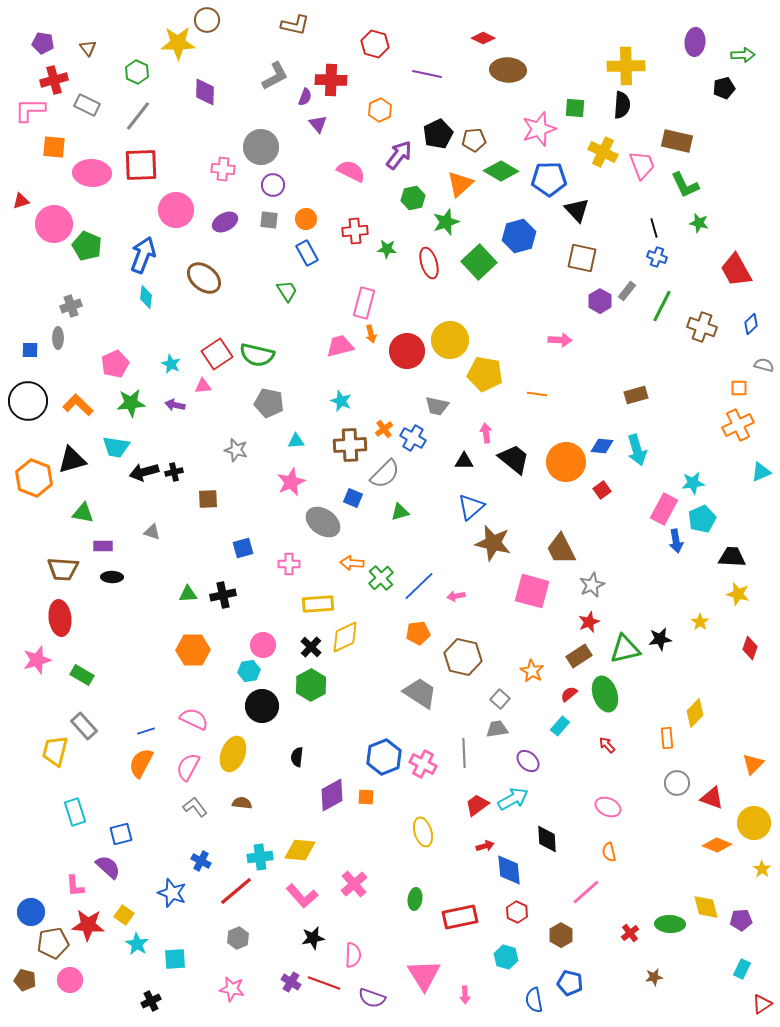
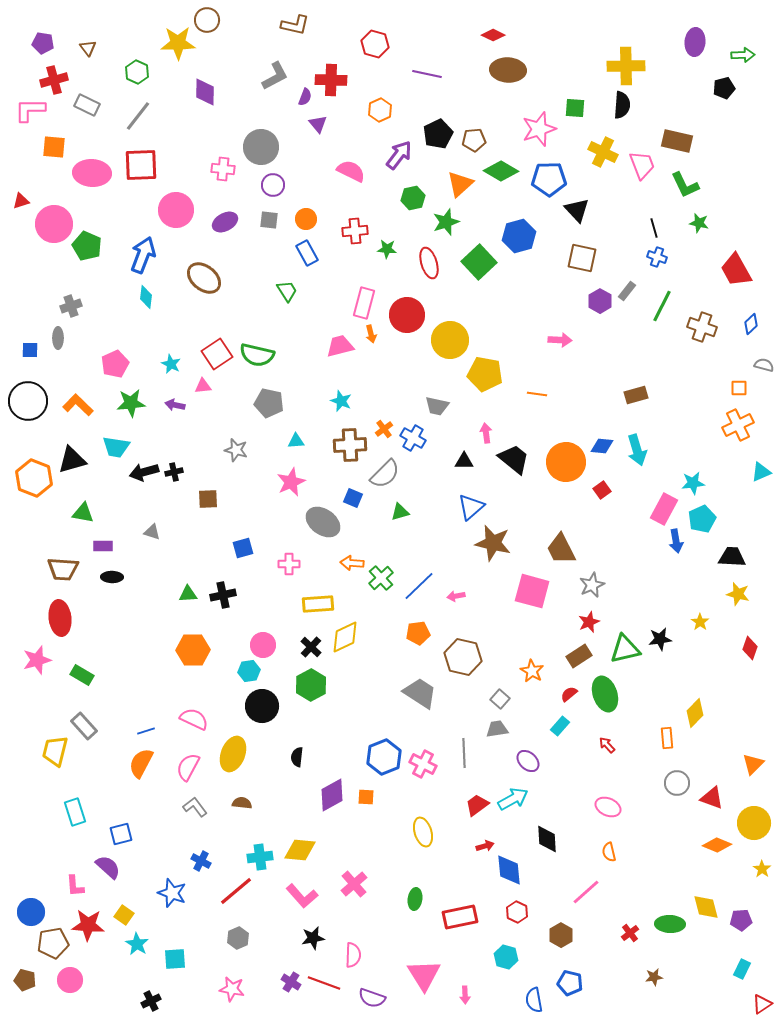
red diamond at (483, 38): moved 10 px right, 3 px up
red circle at (407, 351): moved 36 px up
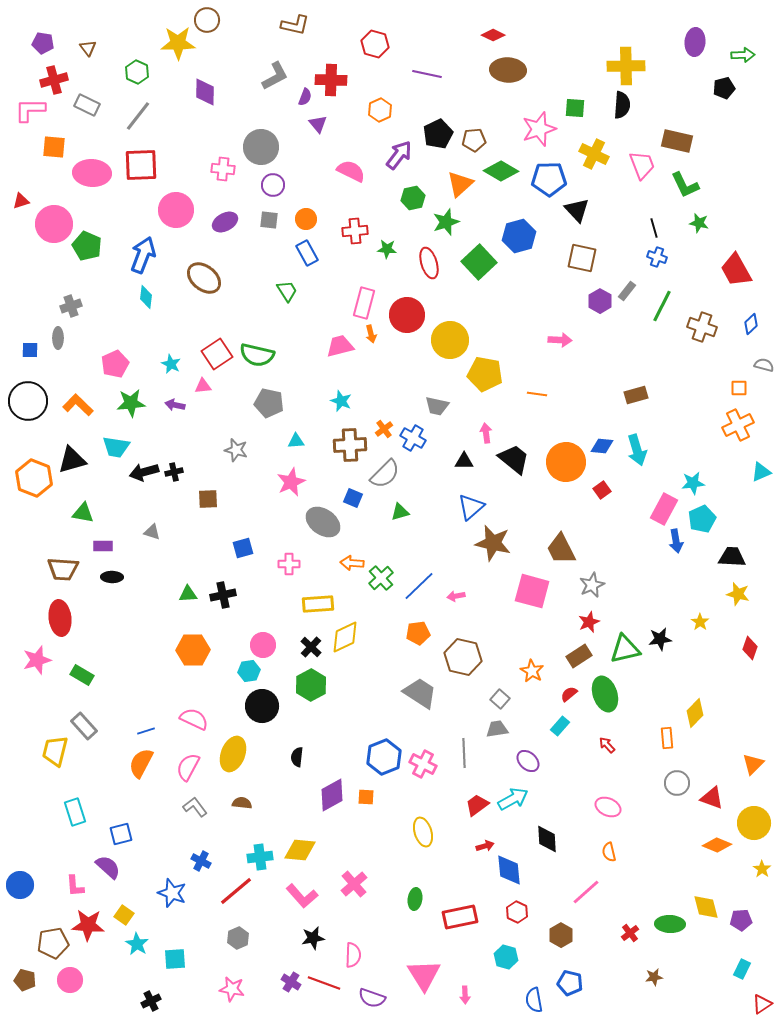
yellow cross at (603, 152): moved 9 px left, 2 px down
blue circle at (31, 912): moved 11 px left, 27 px up
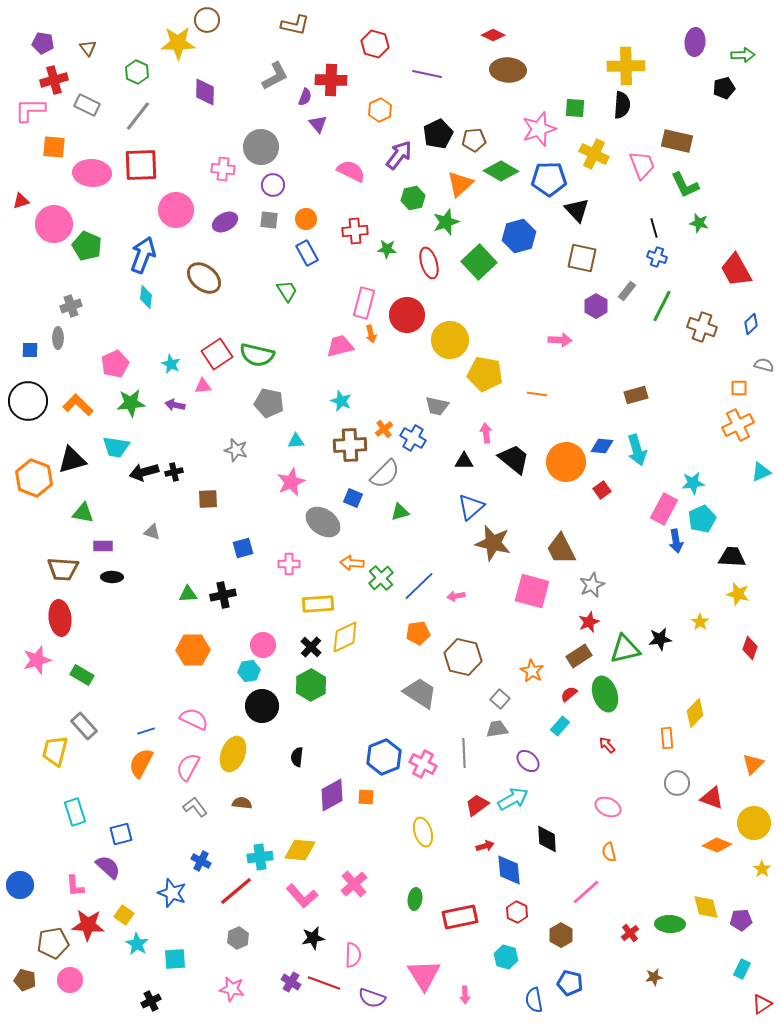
purple hexagon at (600, 301): moved 4 px left, 5 px down
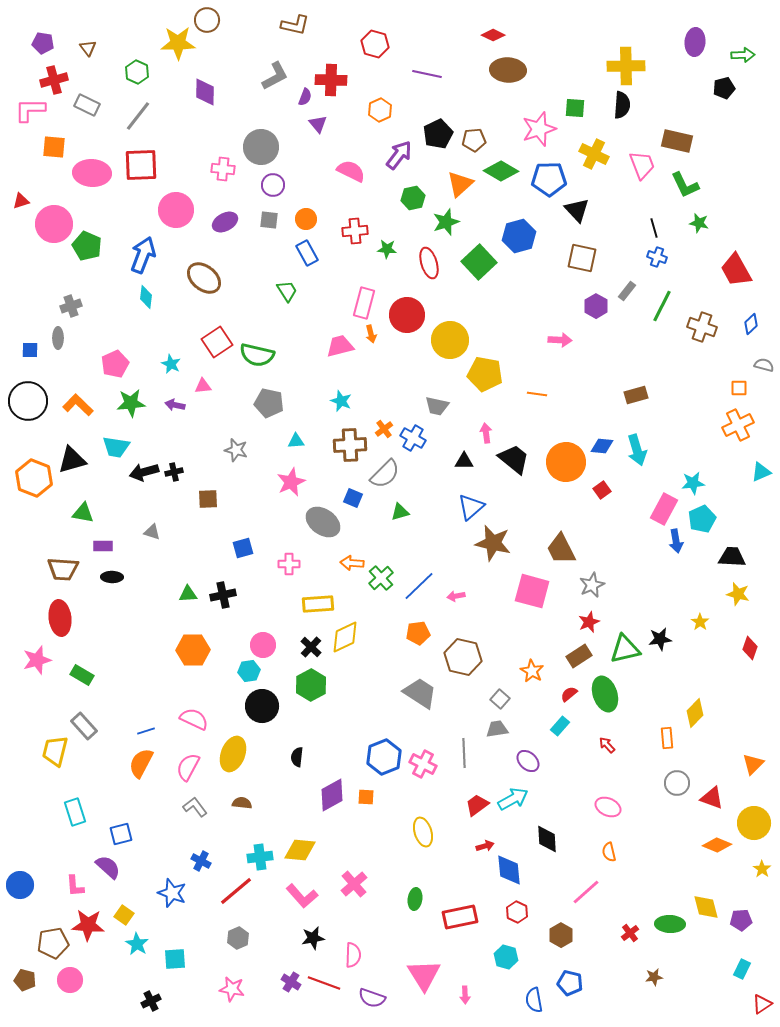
red square at (217, 354): moved 12 px up
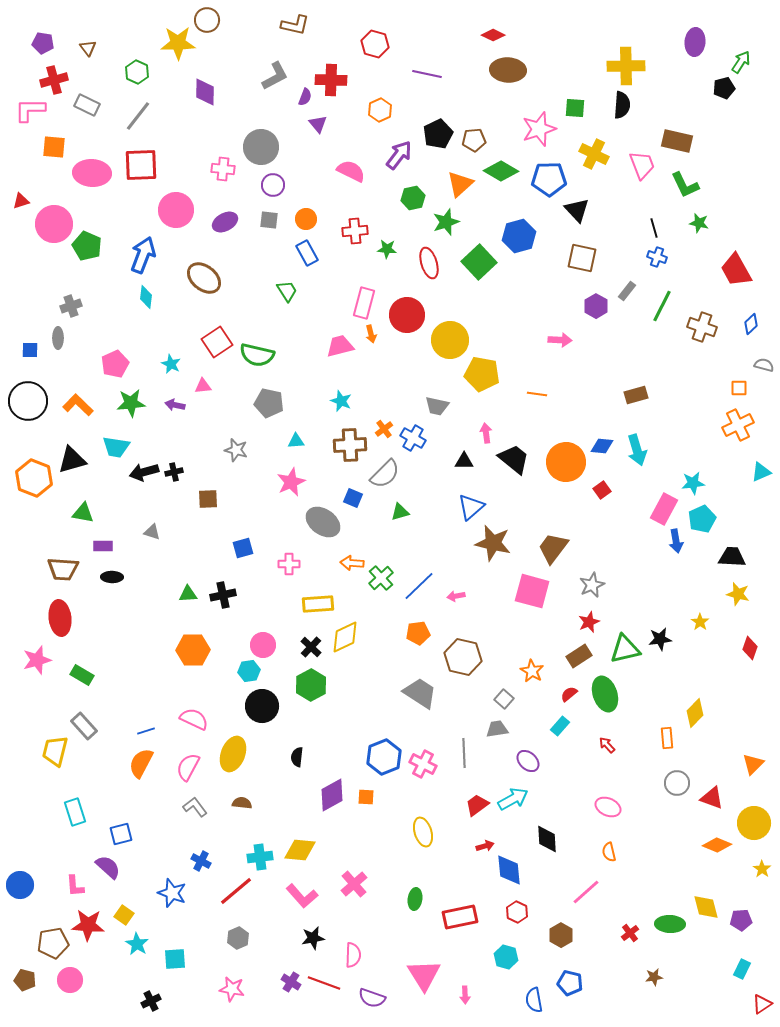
green arrow at (743, 55): moved 2 px left, 7 px down; rotated 55 degrees counterclockwise
yellow pentagon at (485, 374): moved 3 px left
brown trapezoid at (561, 549): moved 8 px left, 1 px up; rotated 64 degrees clockwise
gray square at (500, 699): moved 4 px right
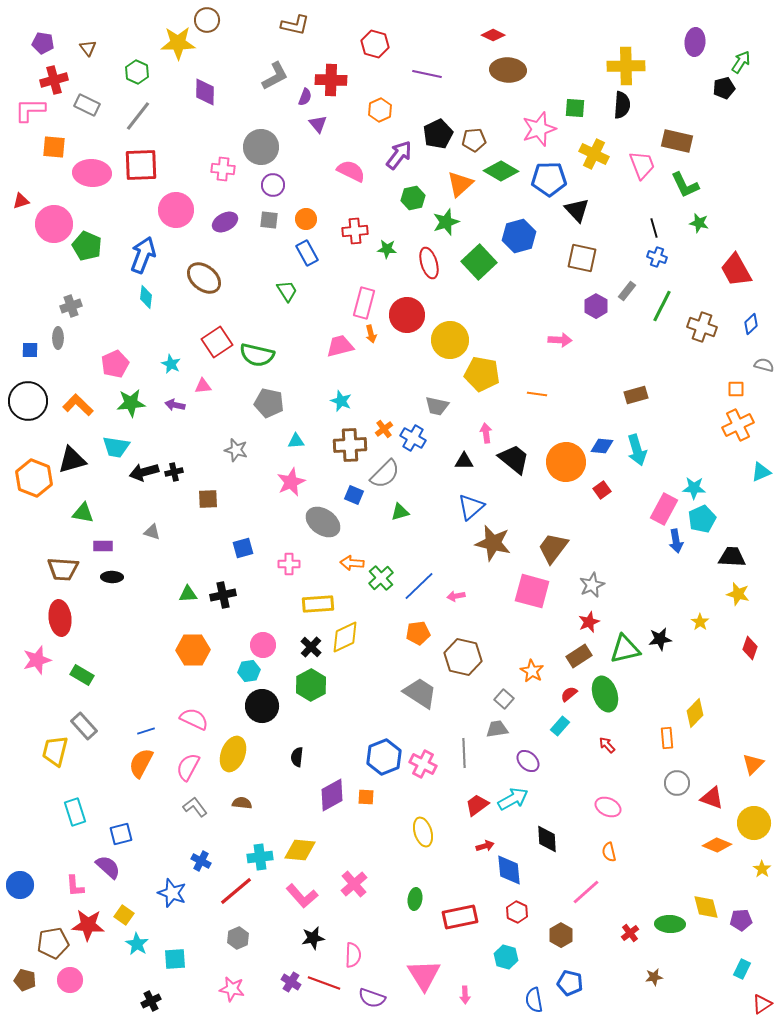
orange square at (739, 388): moved 3 px left, 1 px down
cyan star at (693, 483): moved 1 px right, 5 px down; rotated 10 degrees clockwise
blue square at (353, 498): moved 1 px right, 3 px up
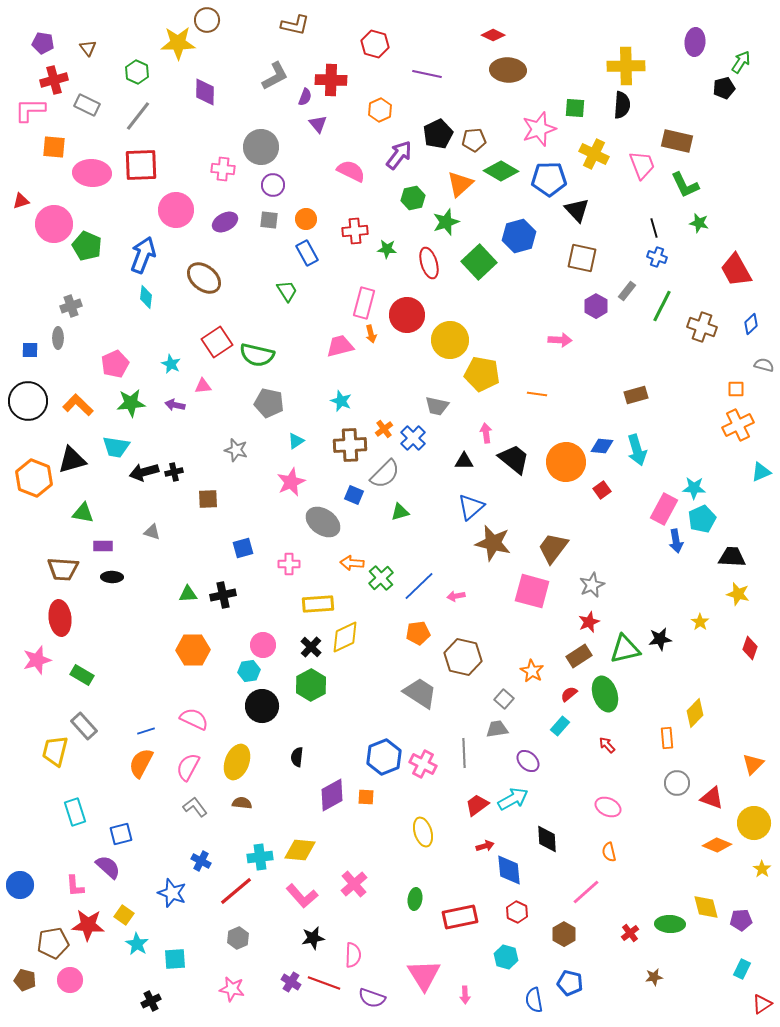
blue cross at (413, 438): rotated 15 degrees clockwise
cyan triangle at (296, 441): rotated 30 degrees counterclockwise
yellow ellipse at (233, 754): moved 4 px right, 8 px down
brown hexagon at (561, 935): moved 3 px right, 1 px up
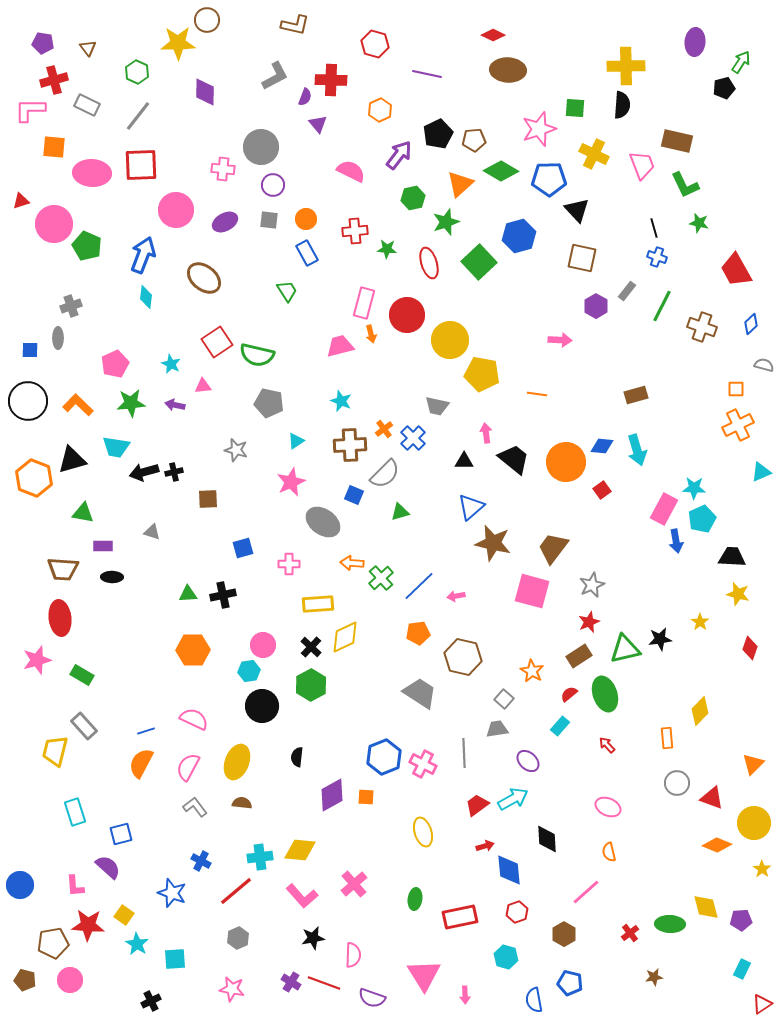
yellow diamond at (695, 713): moved 5 px right, 2 px up
red hexagon at (517, 912): rotated 15 degrees clockwise
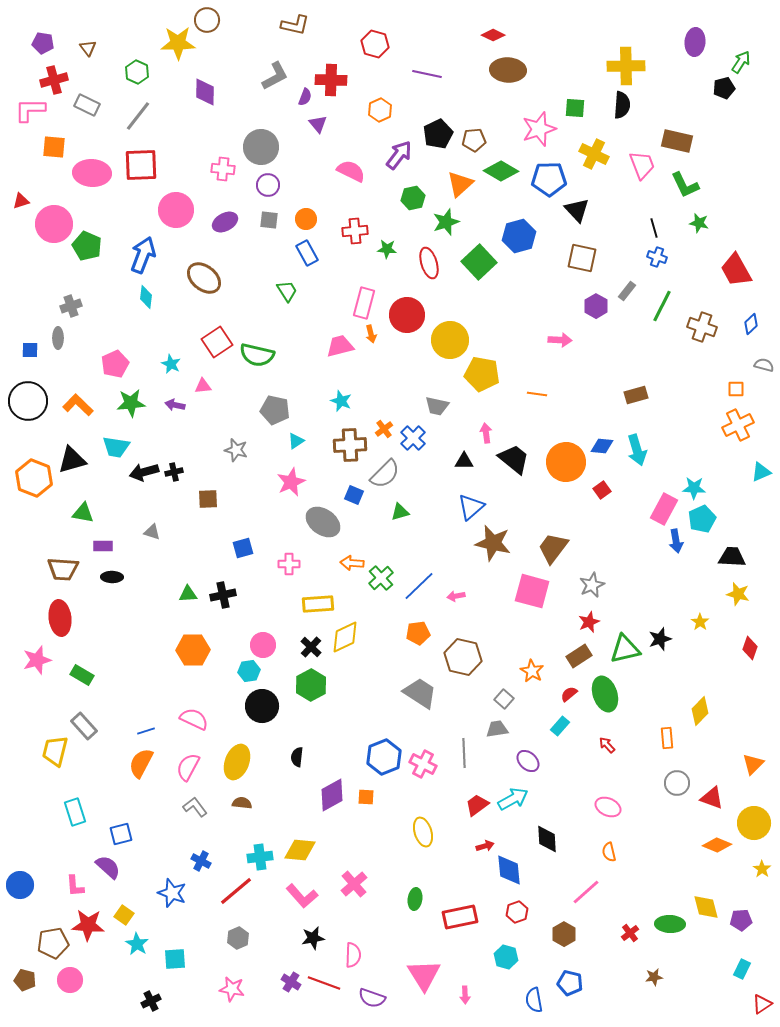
purple circle at (273, 185): moved 5 px left
gray pentagon at (269, 403): moved 6 px right, 7 px down
black star at (660, 639): rotated 10 degrees counterclockwise
